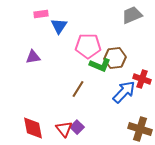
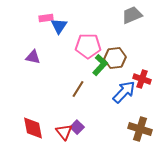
pink rectangle: moved 5 px right, 4 px down
purple triangle: rotated 21 degrees clockwise
green L-shape: rotated 70 degrees counterclockwise
red triangle: moved 3 px down
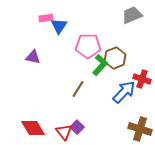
brown hexagon: rotated 15 degrees counterclockwise
red diamond: rotated 20 degrees counterclockwise
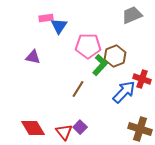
brown hexagon: moved 2 px up
purple square: moved 3 px right
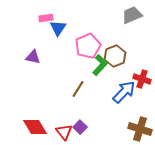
blue triangle: moved 1 px left, 2 px down
pink pentagon: rotated 25 degrees counterclockwise
red diamond: moved 2 px right, 1 px up
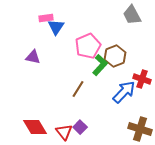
gray trapezoid: rotated 95 degrees counterclockwise
blue triangle: moved 2 px left, 1 px up
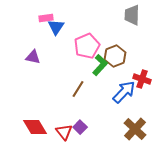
gray trapezoid: rotated 30 degrees clockwise
pink pentagon: moved 1 px left
brown cross: moved 5 px left; rotated 25 degrees clockwise
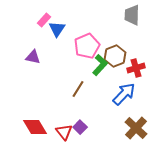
pink rectangle: moved 2 px left, 2 px down; rotated 40 degrees counterclockwise
blue triangle: moved 1 px right, 2 px down
red cross: moved 6 px left, 11 px up; rotated 36 degrees counterclockwise
blue arrow: moved 2 px down
brown cross: moved 1 px right, 1 px up
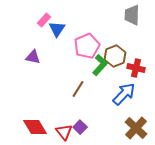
red cross: rotated 30 degrees clockwise
